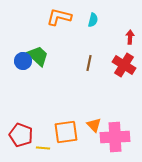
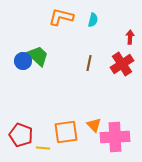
orange L-shape: moved 2 px right
red cross: moved 2 px left, 1 px up; rotated 25 degrees clockwise
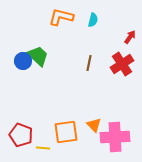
red arrow: rotated 32 degrees clockwise
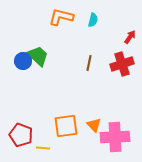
red cross: rotated 15 degrees clockwise
orange square: moved 6 px up
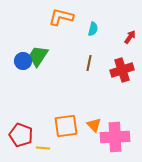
cyan semicircle: moved 9 px down
green trapezoid: rotated 100 degrees counterclockwise
red cross: moved 6 px down
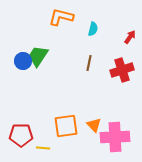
red pentagon: rotated 20 degrees counterclockwise
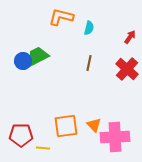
cyan semicircle: moved 4 px left, 1 px up
green trapezoid: rotated 30 degrees clockwise
red cross: moved 5 px right, 1 px up; rotated 30 degrees counterclockwise
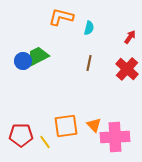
yellow line: moved 2 px right, 6 px up; rotated 48 degrees clockwise
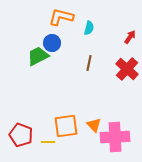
blue circle: moved 29 px right, 18 px up
red pentagon: rotated 20 degrees clockwise
yellow line: moved 3 px right; rotated 56 degrees counterclockwise
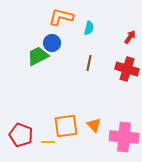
red cross: rotated 25 degrees counterclockwise
pink cross: moved 9 px right; rotated 8 degrees clockwise
